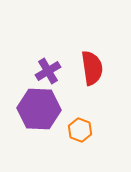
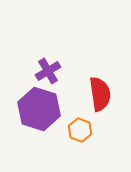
red semicircle: moved 8 px right, 26 px down
purple hexagon: rotated 15 degrees clockwise
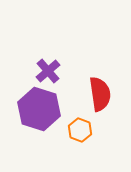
purple cross: rotated 10 degrees counterclockwise
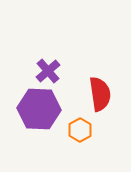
purple hexagon: rotated 15 degrees counterclockwise
orange hexagon: rotated 10 degrees clockwise
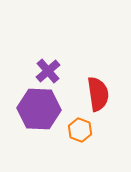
red semicircle: moved 2 px left
orange hexagon: rotated 10 degrees counterclockwise
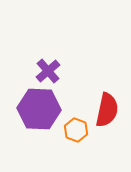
red semicircle: moved 9 px right, 16 px down; rotated 20 degrees clockwise
orange hexagon: moved 4 px left
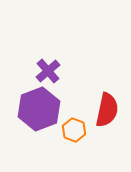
purple hexagon: rotated 24 degrees counterclockwise
orange hexagon: moved 2 px left
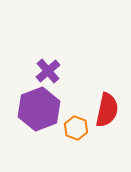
orange hexagon: moved 2 px right, 2 px up
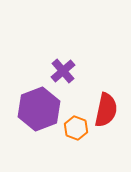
purple cross: moved 15 px right
red semicircle: moved 1 px left
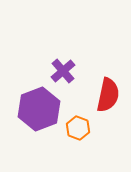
red semicircle: moved 2 px right, 15 px up
orange hexagon: moved 2 px right
